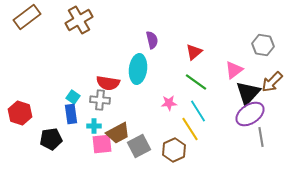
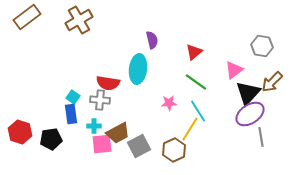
gray hexagon: moved 1 px left, 1 px down
red hexagon: moved 19 px down
yellow line: rotated 65 degrees clockwise
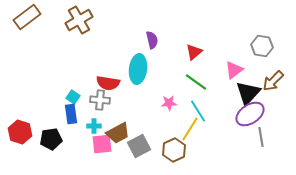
brown arrow: moved 1 px right, 1 px up
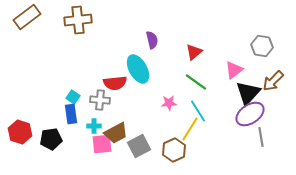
brown cross: moved 1 px left; rotated 24 degrees clockwise
cyan ellipse: rotated 36 degrees counterclockwise
red semicircle: moved 7 px right; rotated 15 degrees counterclockwise
brown trapezoid: moved 2 px left
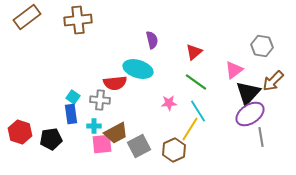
cyan ellipse: rotated 44 degrees counterclockwise
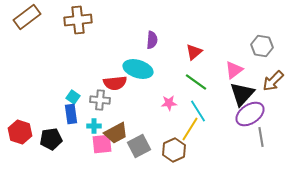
purple semicircle: rotated 18 degrees clockwise
black triangle: moved 6 px left, 1 px down
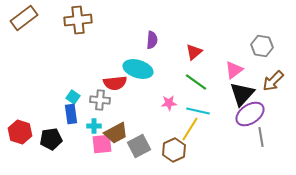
brown rectangle: moved 3 px left, 1 px down
cyan line: rotated 45 degrees counterclockwise
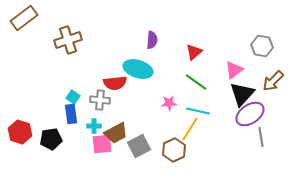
brown cross: moved 10 px left, 20 px down; rotated 12 degrees counterclockwise
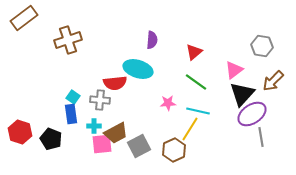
pink star: moved 1 px left
purple ellipse: moved 2 px right
black pentagon: rotated 30 degrees clockwise
